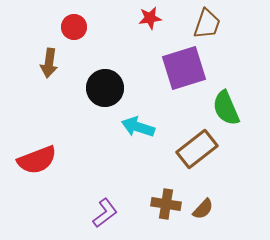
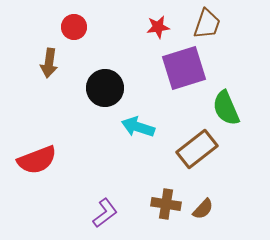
red star: moved 8 px right, 9 px down
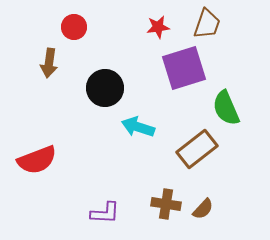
purple L-shape: rotated 40 degrees clockwise
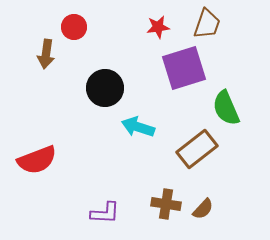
brown arrow: moved 3 px left, 9 px up
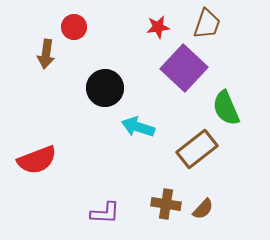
purple square: rotated 30 degrees counterclockwise
